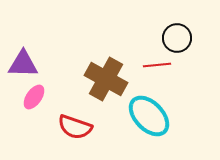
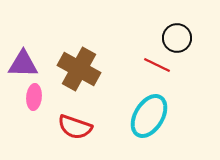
red line: rotated 32 degrees clockwise
brown cross: moved 27 px left, 10 px up
pink ellipse: rotated 30 degrees counterclockwise
cyan ellipse: rotated 75 degrees clockwise
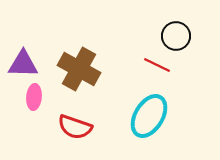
black circle: moved 1 px left, 2 px up
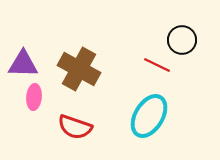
black circle: moved 6 px right, 4 px down
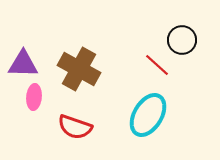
red line: rotated 16 degrees clockwise
cyan ellipse: moved 1 px left, 1 px up
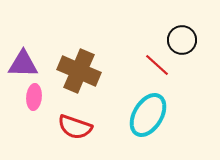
brown cross: moved 2 px down; rotated 6 degrees counterclockwise
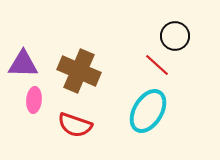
black circle: moved 7 px left, 4 px up
pink ellipse: moved 3 px down
cyan ellipse: moved 4 px up
red semicircle: moved 2 px up
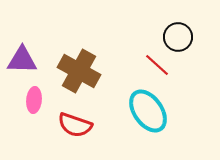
black circle: moved 3 px right, 1 px down
purple triangle: moved 1 px left, 4 px up
brown cross: rotated 6 degrees clockwise
cyan ellipse: rotated 66 degrees counterclockwise
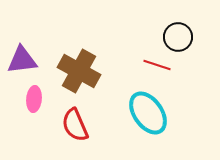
purple triangle: rotated 8 degrees counterclockwise
red line: rotated 24 degrees counterclockwise
pink ellipse: moved 1 px up
cyan ellipse: moved 2 px down
red semicircle: rotated 48 degrees clockwise
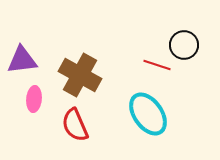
black circle: moved 6 px right, 8 px down
brown cross: moved 1 px right, 4 px down
cyan ellipse: moved 1 px down
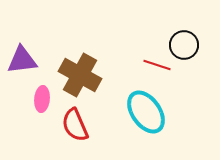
pink ellipse: moved 8 px right
cyan ellipse: moved 2 px left, 2 px up
